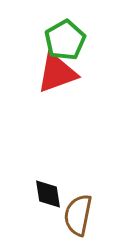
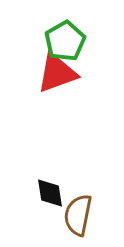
green pentagon: moved 1 px down
black diamond: moved 2 px right, 1 px up
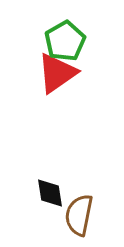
red triangle: rotated 15 degrees counterclockwise
brown semicircle: moved 1 px right
